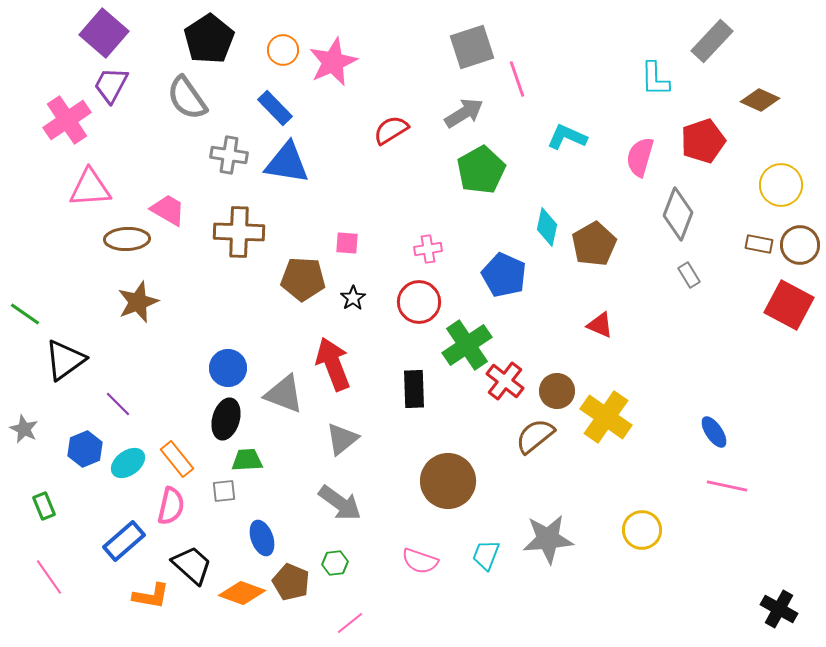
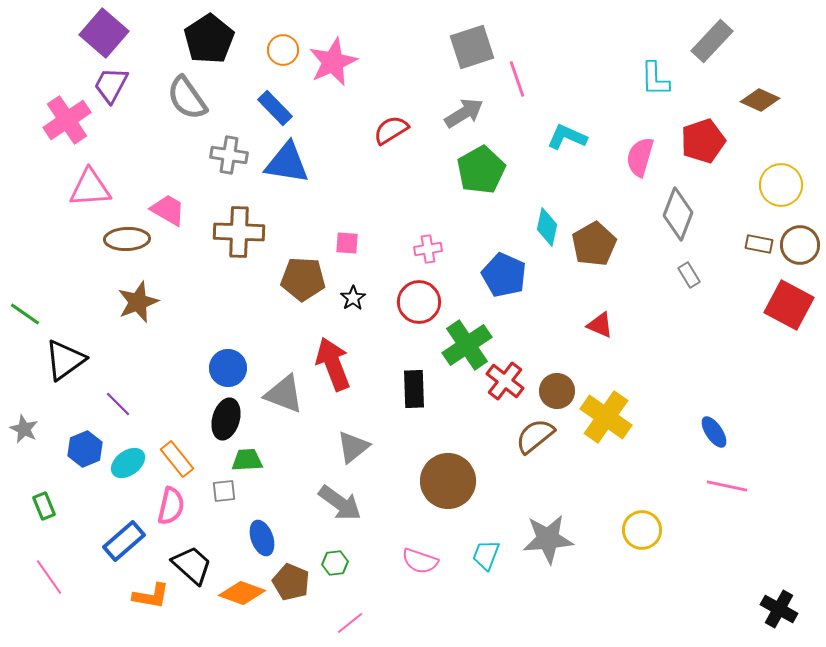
gray triangle at (342, 439): moved 11 px right, 8 px down
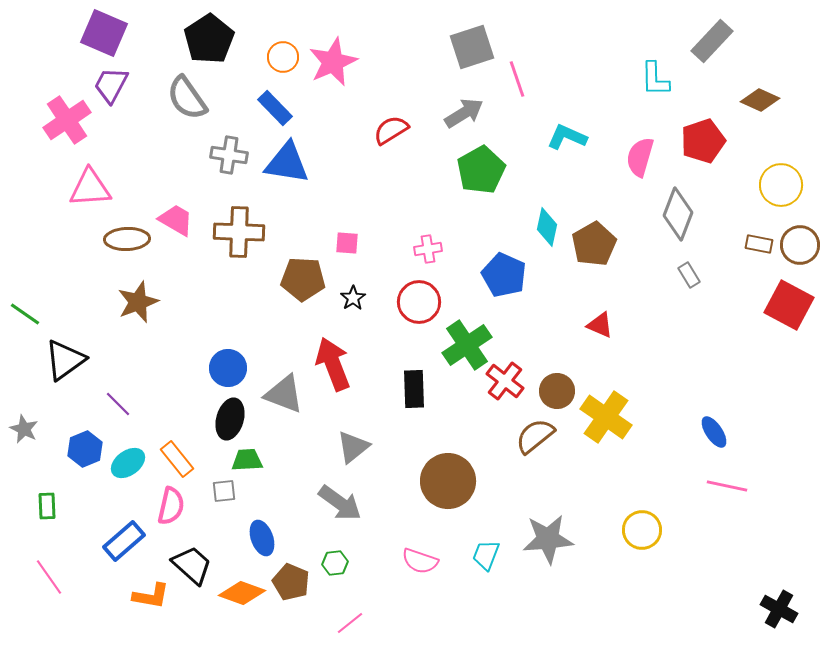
purple square at (104, 33): rotated 18 degrees counterclockwise
orange circle at (283, 50): moved 7 px down
pink trapezoid at (168, 210): moved 8 px right, 10 px down
black ellipse at (226, 419): moved 4 px right
green rectangle at (44, 506): moved 3 px right; rotated 20 degrees clockwise
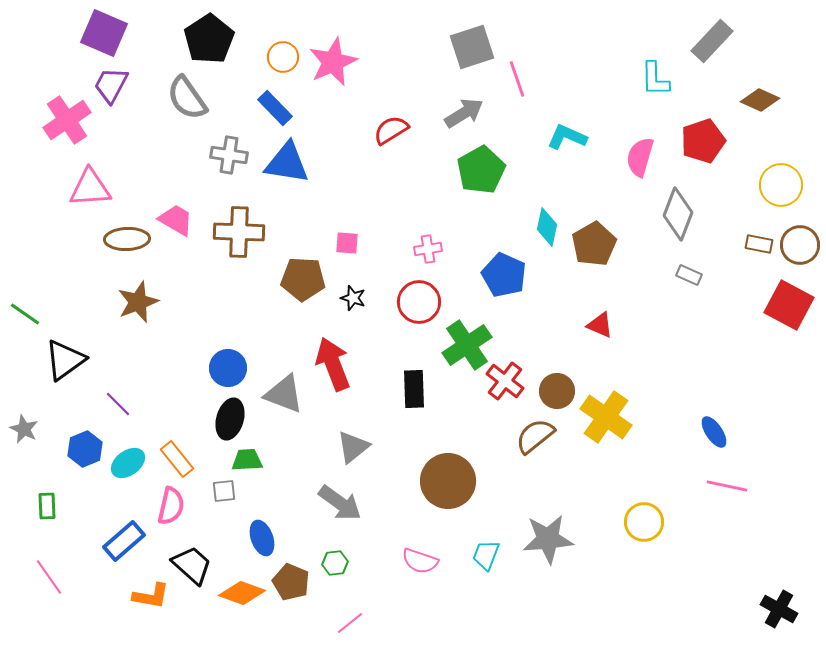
gray rectangle at (689, 275): rotated 35 degrees counterclockwise
black star at (353, 298): rotated 20 degrees counterclockwise
yellow circle at (642, 530): moved 2 px right, 8 px up
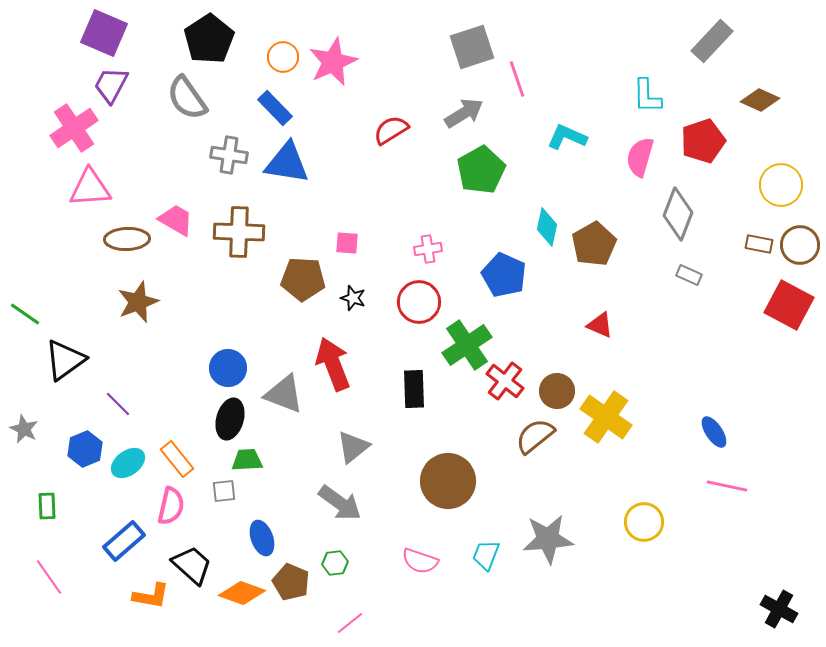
cyan L-shape at (655, 79): moved 8 px left, 17 px down
pink cross at (67, 120): moved 7 px right, 8 px down
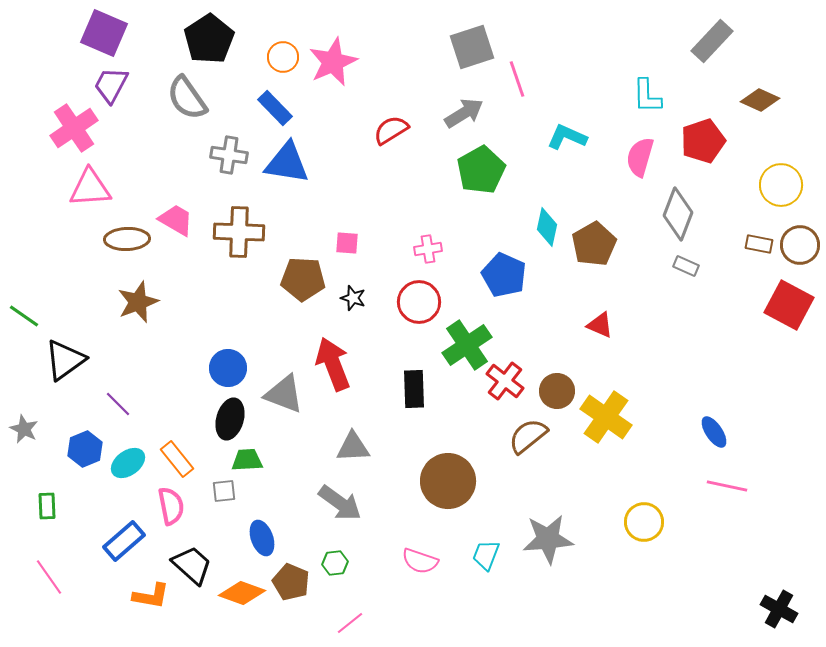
gray rectangle at (689, 275): moved 3 px left, 9 px up
green line at (25, 314): moved 1 px left, 2 px down
brown semicircle at (535, 436): moved 7 px left
gray triangle at (353, 447): rotated 36 degrees clockwise
pink semicircle at (171, 506): rotated 24 degrees counterclockwise
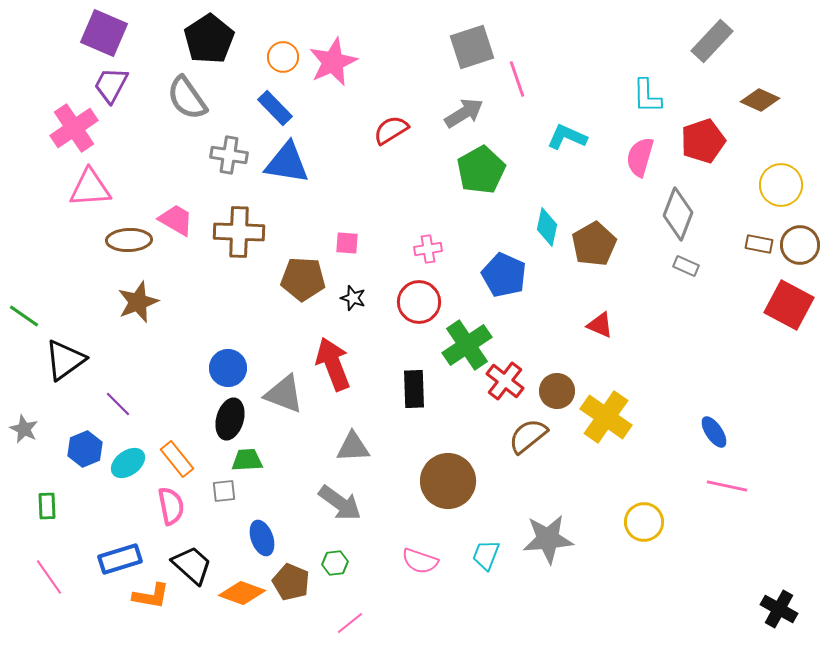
brown ellipse at (127, 239): moved 2 px right, 1 px down
blue rectangle at (124, 541): moved 4 px left, 18 px down; rotated 24 degrees clockwise
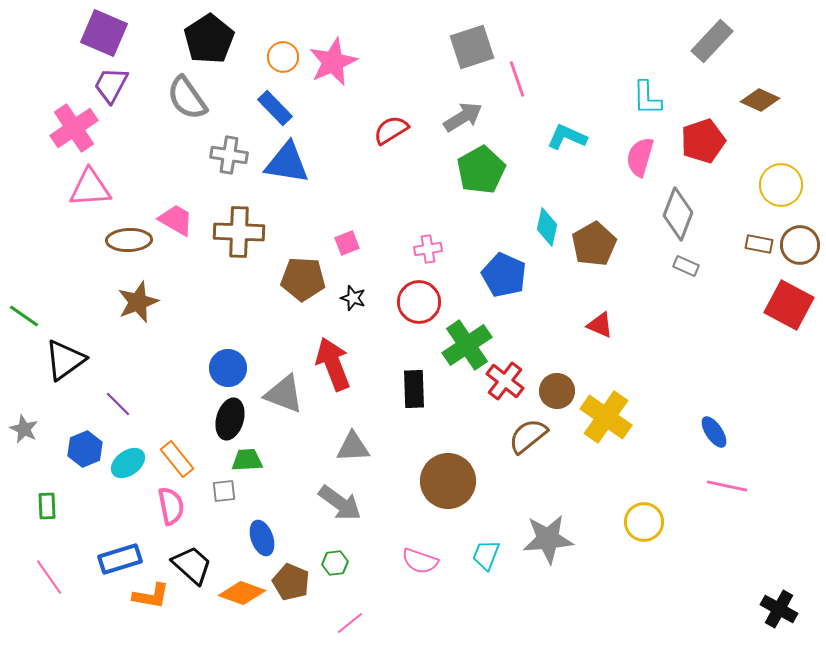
cyan L-shape at (647, 96): moved 2 px down
gray arrow at (464, 113): moved 1 px left, 4 px down
pink square at (347, 243): rotated 25 degrees counterclockwise
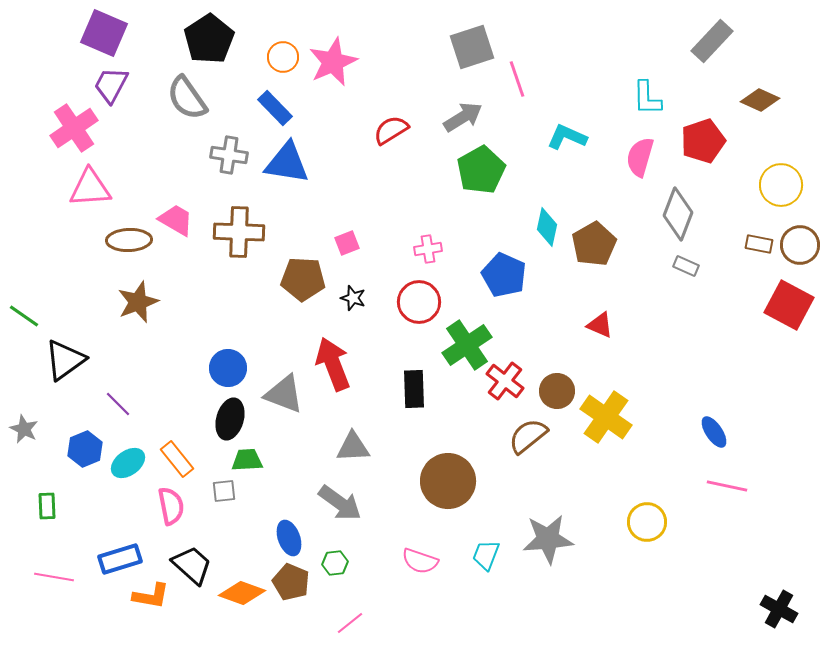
yellow circle at (644, 522): moved 3 px right
blue ellipse at (262, 538): moved 27 px right
pink line at (49, 577): moved 5 px right; rotated 45 degrees counterclockwise
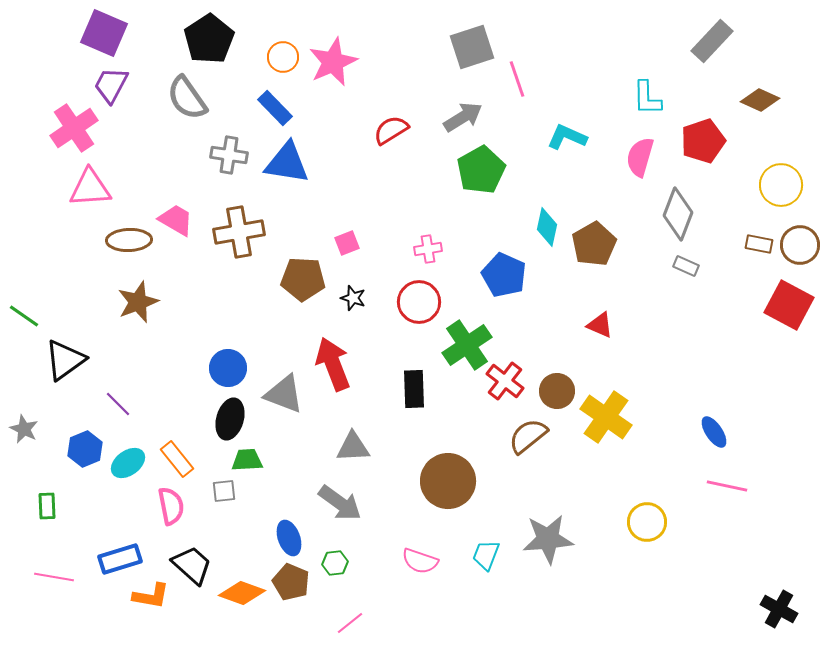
brown cross at (239, 232): rotated 12 degrees counterclockwise
